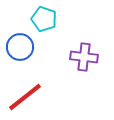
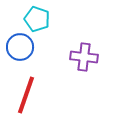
cyan pentagon: moved 7 px left
red line: moved 1 px right, 2 px up; rotated 33 degrees counterclockwise
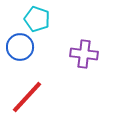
purple cross: moved 3 px up
red line: moved 1 px right, 2 px down; rotated 24 degrees clockwise
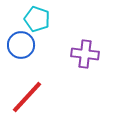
blue circle: moved 1 px right, 2 px up
purple cross: moved 1 px right
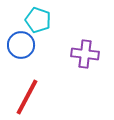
cyan pentagon: moved 1 px right, 1 px down
red line: rotated 15 degrees counterclockwise
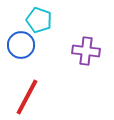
cyan pentagon: moved 1 px right
purple cross: moved 1 px right, 3 px up
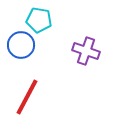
cyan pentagon: rotated 10 degrees counterclockwise
purple cross: rotated 12 degrees clockwise
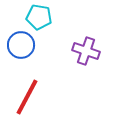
cyan pentagon: moved 3 px up
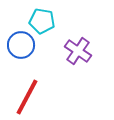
cyan pentagon: moved 3 px right, 4 px down
purple cross: moved 8 px left; rotated 16 degrees clockwise
